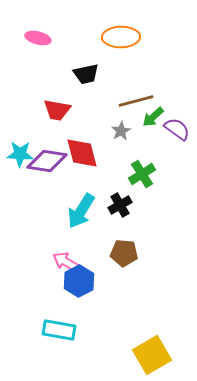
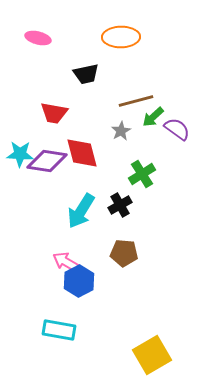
red trapezoid: moved 3 px left, 3 px down
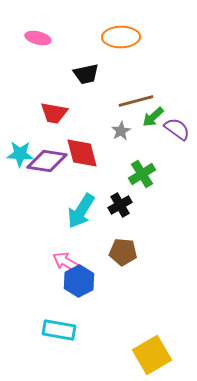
brown pentagon: moved 1 px left, 1 px up
